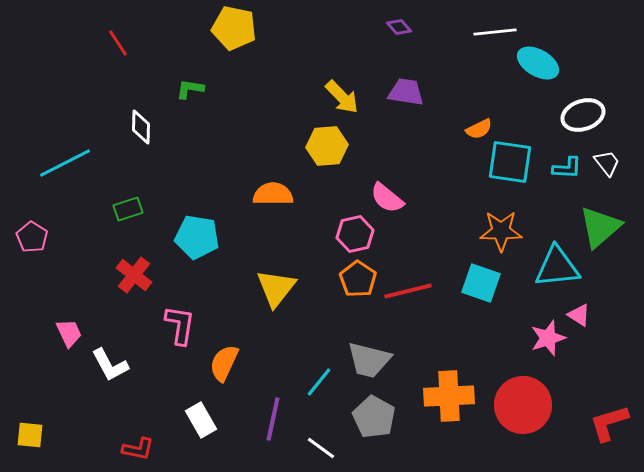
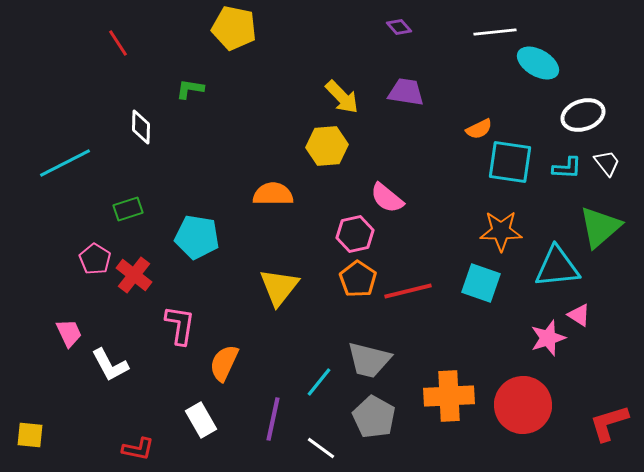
pink pentagon at (32, 237): moved 63 px right, 22 px down
yellow triangle at (276, 288): moved 3 px right, 1 px up
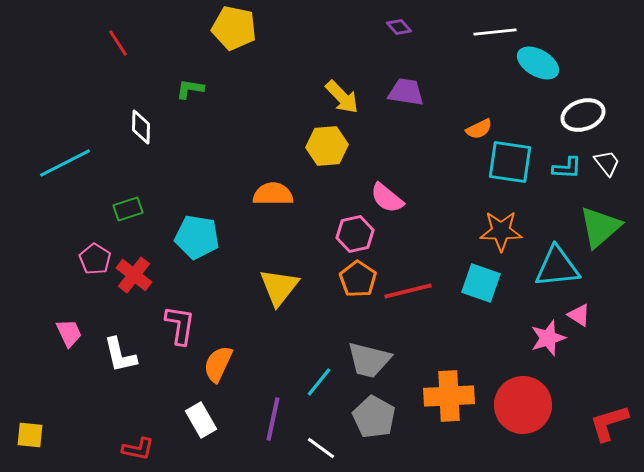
orange semicircle at (224, 363): moved 6 px left, 1 px down
white L-shape at (110, 365): moved 10 px right, 10 px up; rotated 15 degrees clockwise
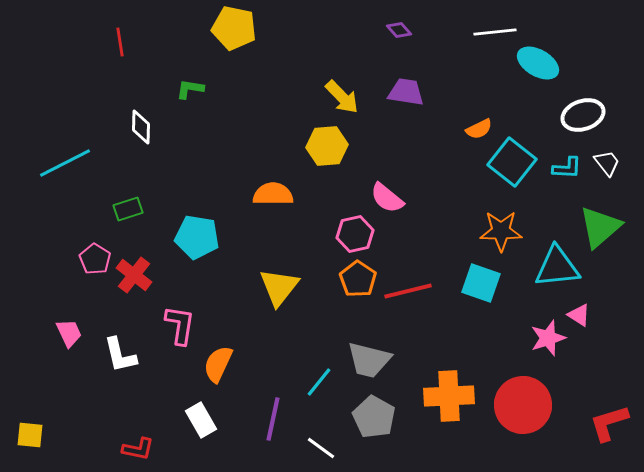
purple diamond at (399, 27): moved 3 px down
red line at (118, 43): moved 2 px right, 1 px up; rotated 24 degrees clockwise
cyan square at (510, 162): moved 2 px right; rotated 30 degrees clockwise
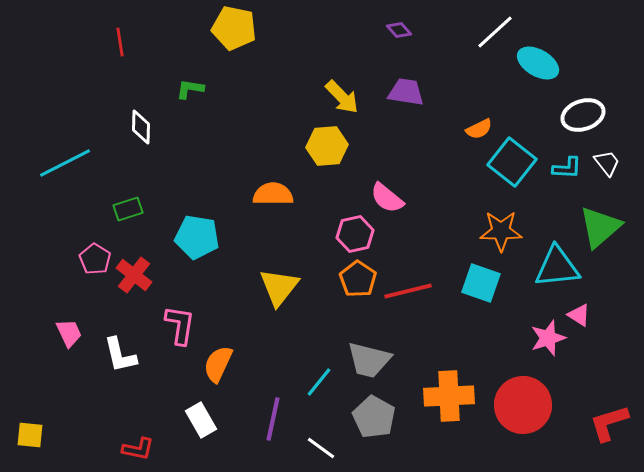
white line at (495, 32): rotated 36 degrees counterclockwise
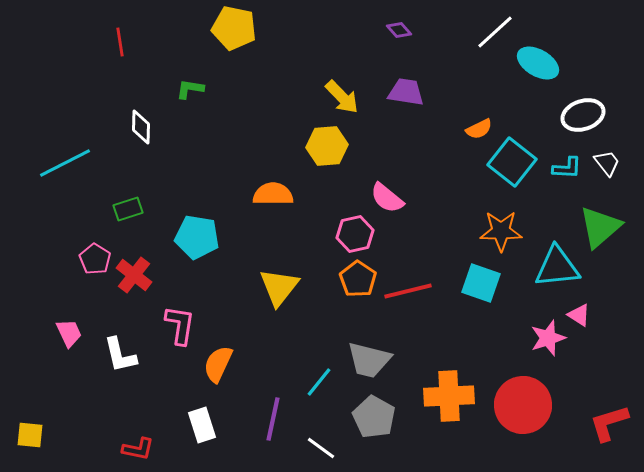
white rectangle at (201, 420): moved 1 px right, 5 px down; rotated 12 degrees clockwise
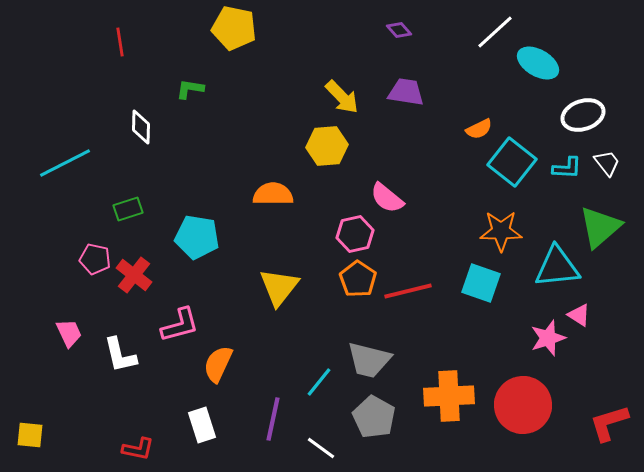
pink pentagon at (95, 259): rotated 20 degrees counterclockwise
pink L-shape at (180, 325): rotated 66 degrees clockwise
